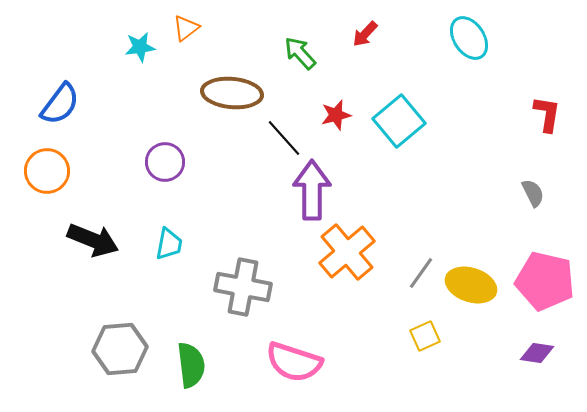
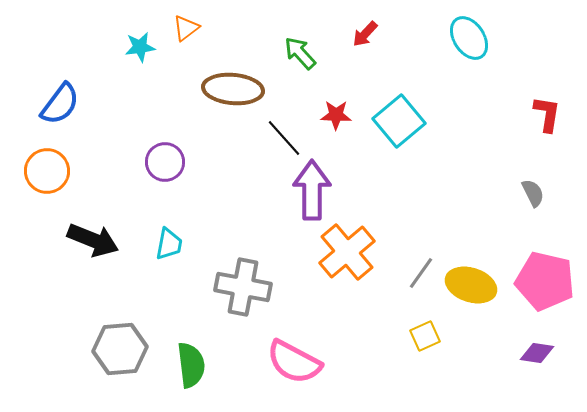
brown ellipse: moved 1 px right, 4 px up
red star: rotated 16 degrees clockwise
pink semicircle: rotated 10 degrees clockwise
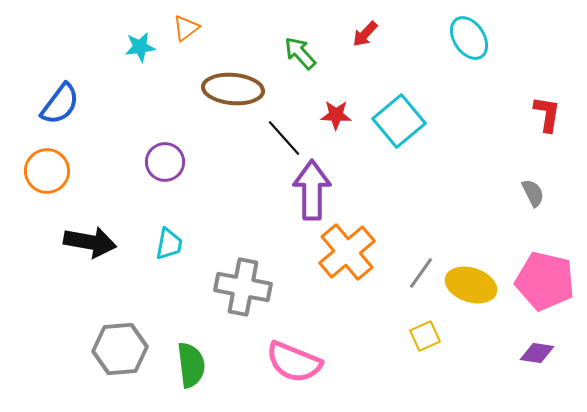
black arrow: moved 3 px left, 2 px down; rotated 12 degrees counterclockwise
pink semicircle: rotated 6 degrees counterclockwise
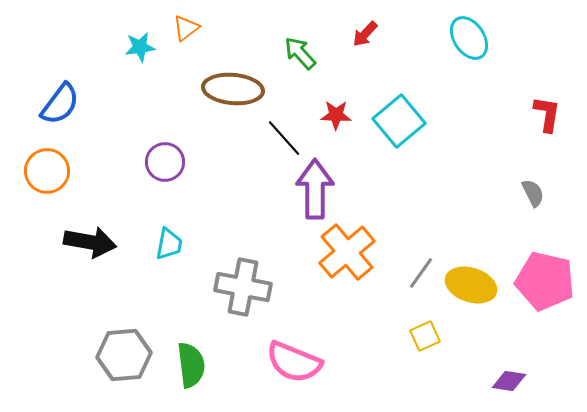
purple arrow: moved 3 px right, 1 px up
gray hexagon: moved 4 px right, 6 px down
purple diamond: moved 28 px left, 28 px down
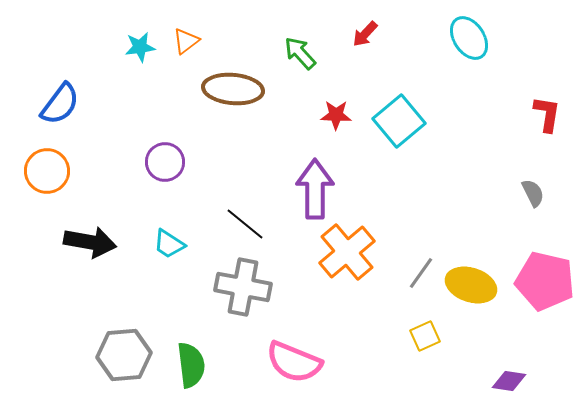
orange triangle: moved 13 px down
black line: moved 39 px left, 86 px down; rotated 9 degrees counterclockwise
cyan trapezoid: rotated 112 degrees clockwise
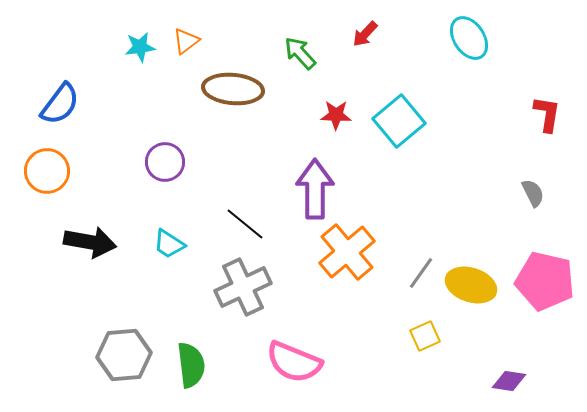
gray cross: rotated 36 degrees counterclockwise
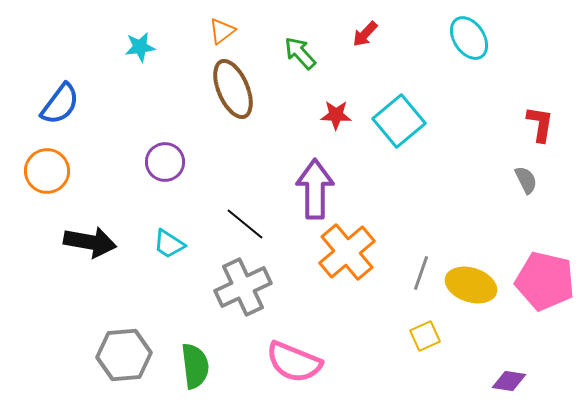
orange triangle: moved 36 px right, 10 px up
brown ellipse: rotated 62 degrees clockwise
red L-shape: moved 7 px left, 10 px down
gray semicircle: moved 7 px left, 13 px up
gray line: rotated 16 degrees counterclockwise
green semicircle: moved 4 px right, 1 px down
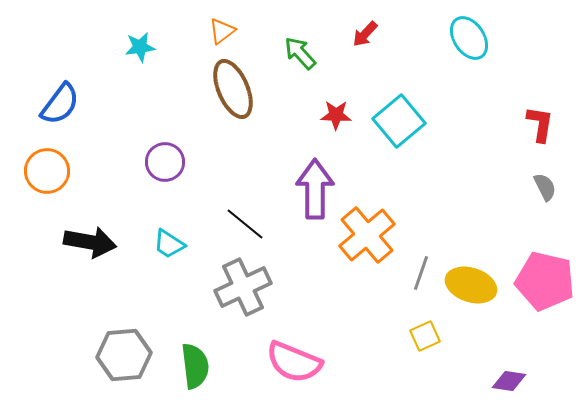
gray semicircle: moved 19 px right, 7 px down
orange cross: moved 20 px right, 17 px up
